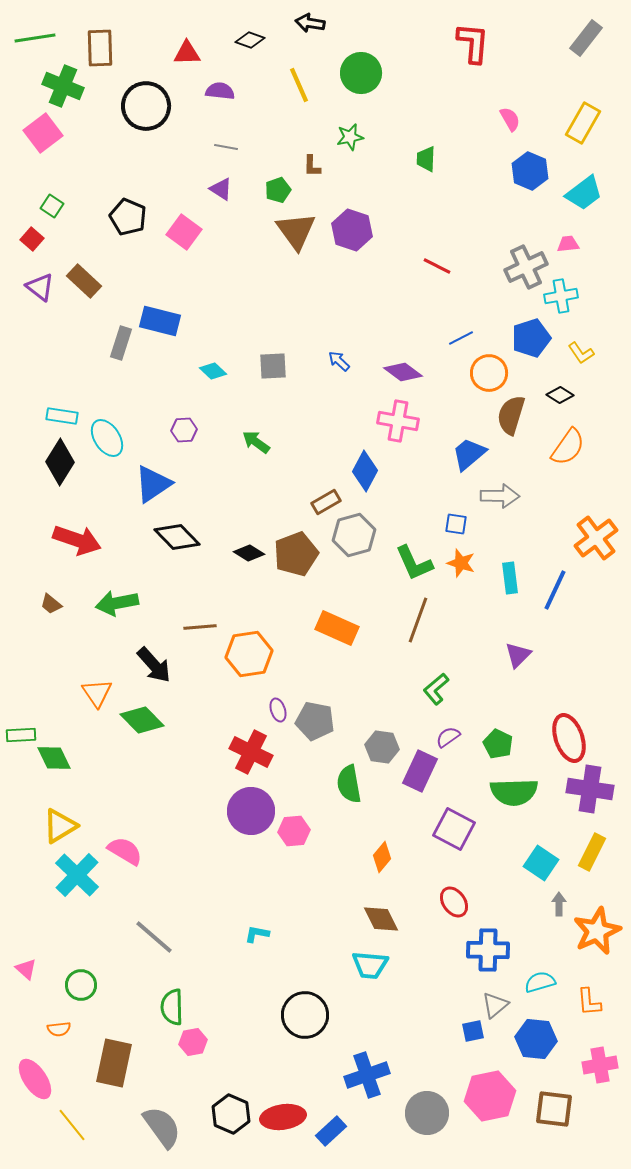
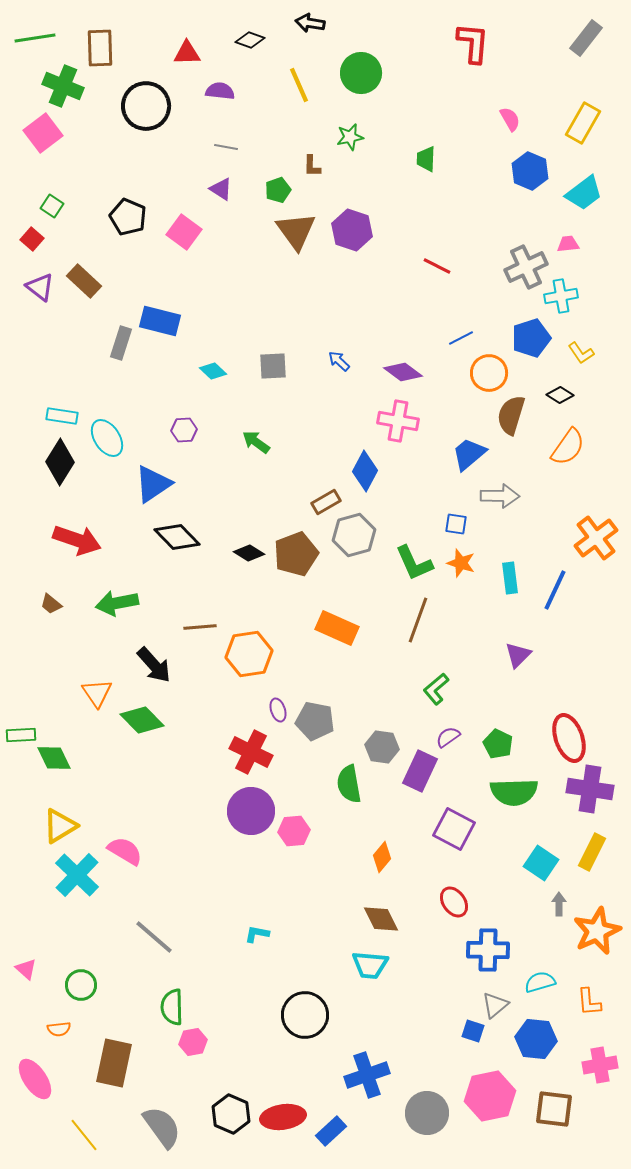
blue square at (473, 1031): rotated 30 degrees clockwise
yellow line at (72, 1125): moved 12 px right, 10 px down
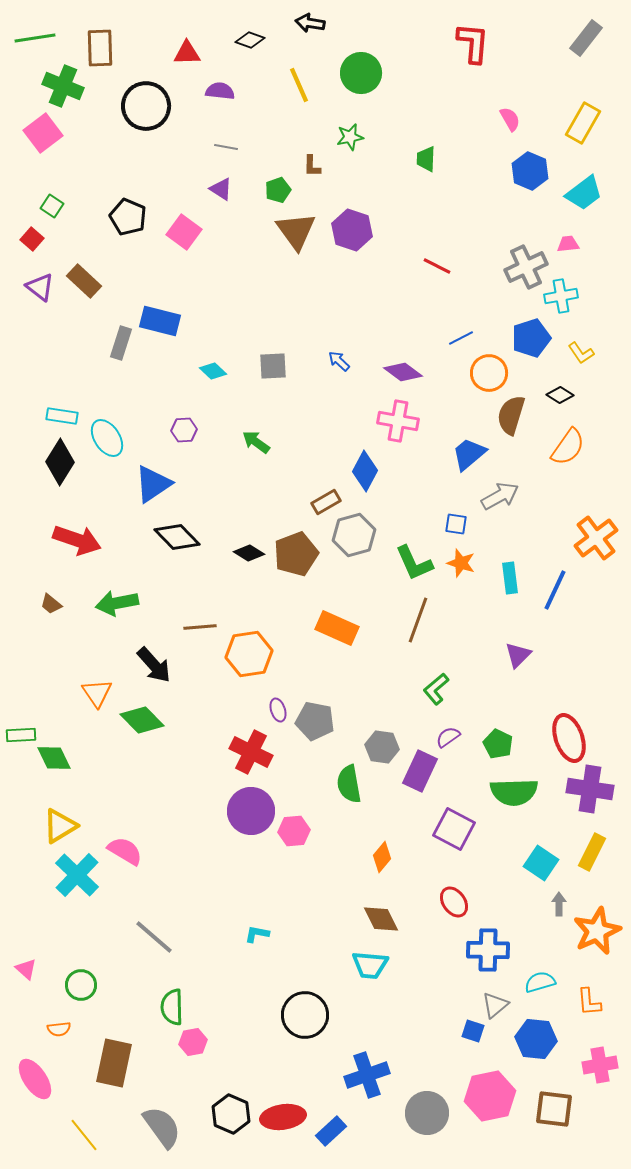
gray arrow at (500, 496): rotated 30 degrees counterclockwise
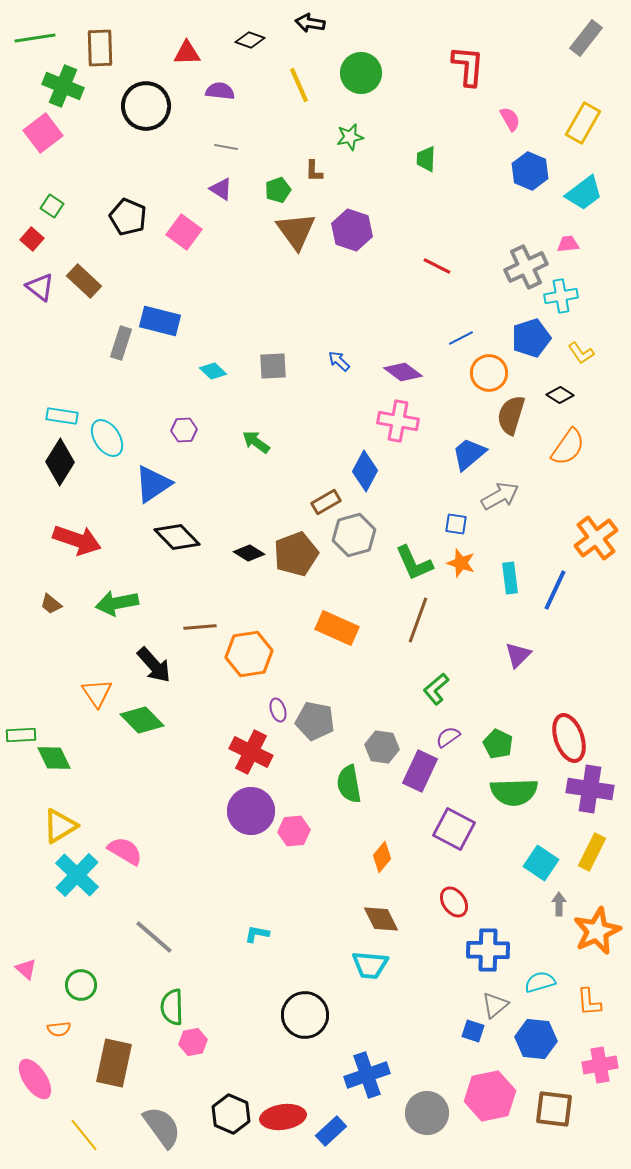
red L-shape at (473, 43): moved 5 px left, 23 px down
brown L-shape at (312, 166): moved 2 px right, 5 px down
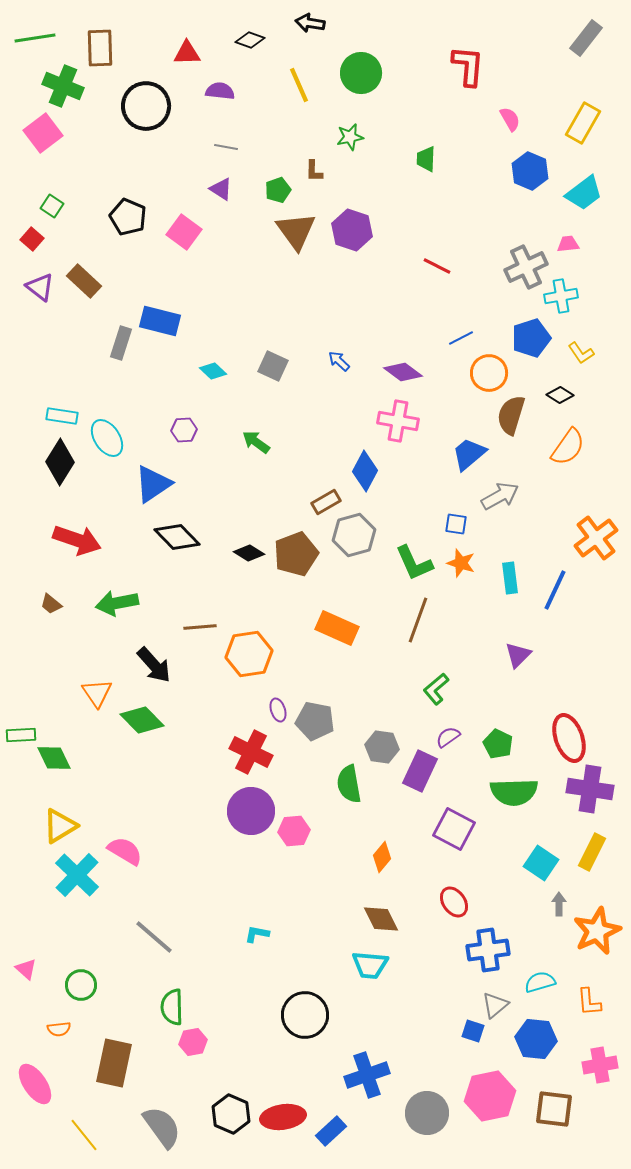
gray square at (273, 366): rotated 28 degrees clockwise
blue cross at (488, 950): rotated 9 degrees counterclockwise
pink ellipse at (35, 1079): moved 5 px down
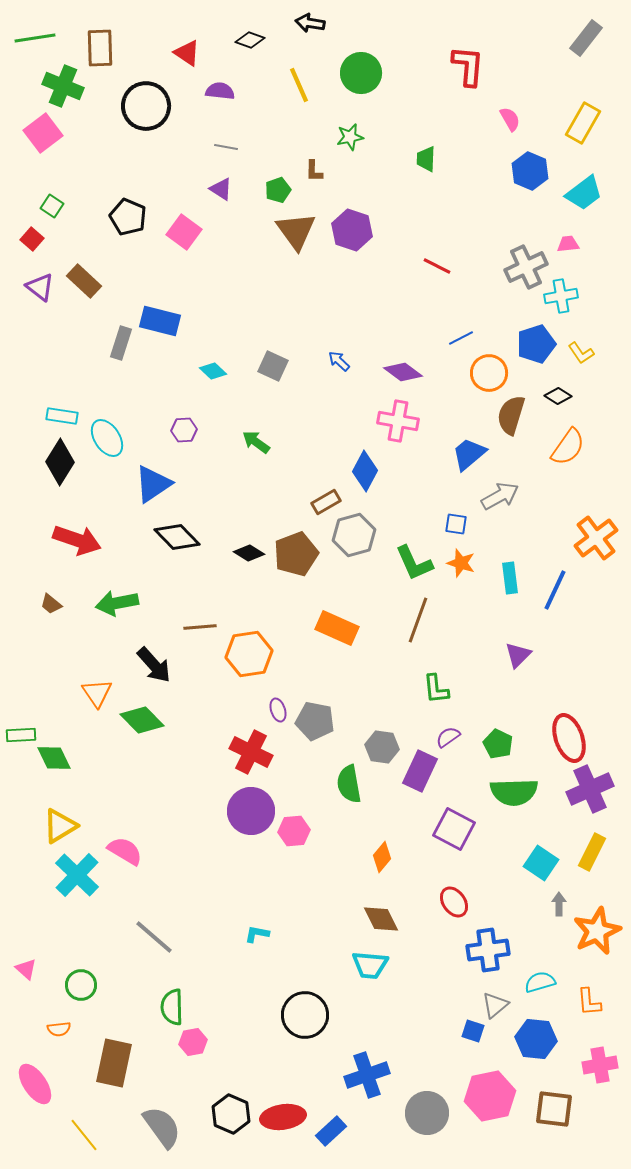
red triangle at (187, 53): rotated 36 degrees clockwise
blue pentagon at (531, 338): moved 5 px right, 6 px down
black diamond at (560, 395): moved 2 px left, 1 px down
green L-shape at (436, 689): rotated 56 degrees counterclockwise
purple cross at (590, 789): rotated 33 degrees counterclockwise
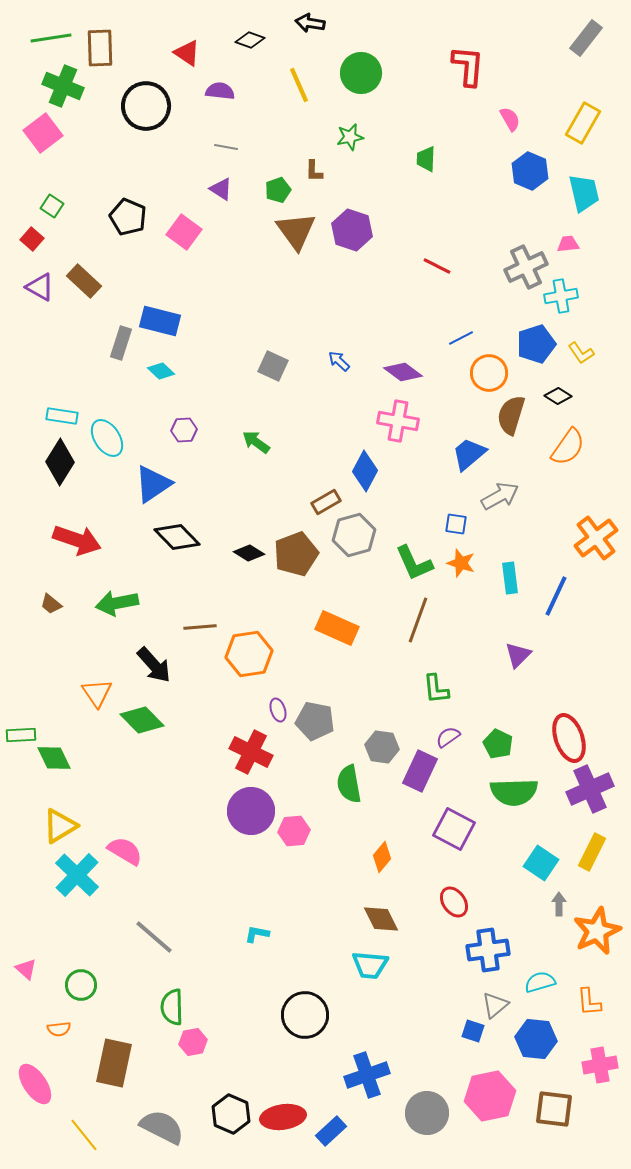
green line at (35, 38): moved 16 px right
cyan trapezoid at (584, 193): rotated 66 degrees counterclockwise
purple triangle at (40, 287): rotated 8 degrees counterclockwise
cyan diamond at (213, 371): moved 52 px left
blue line at (555, 590): moved 1 px right, 6 px down
gray semicircle at (162, 1127): rotated 27 degrees counterclockwise
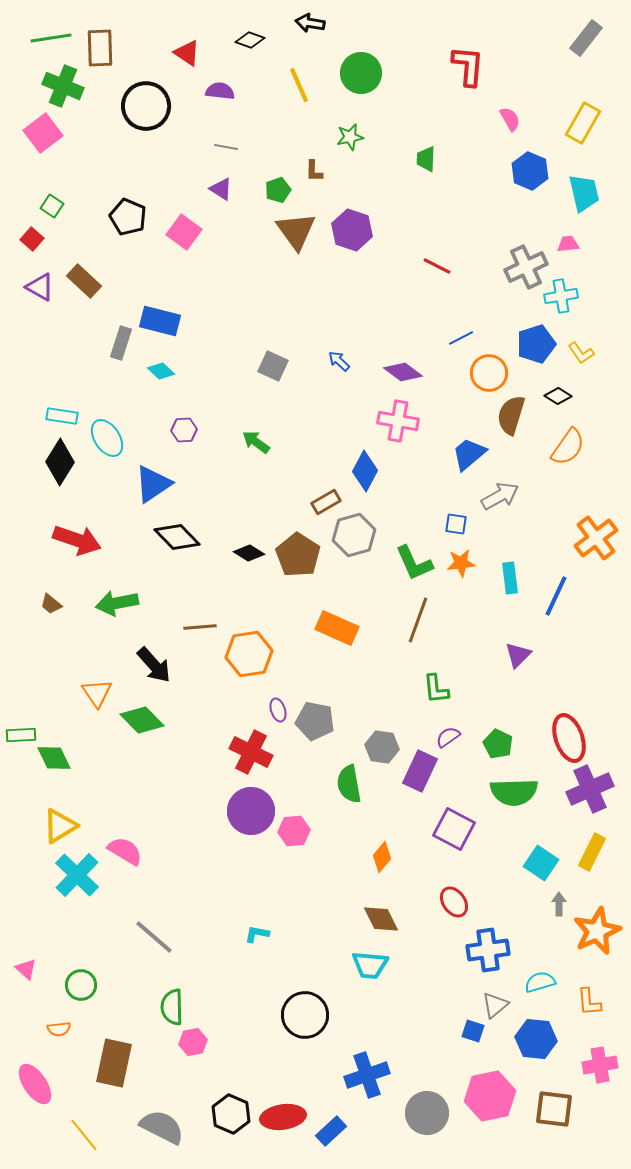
brown pentagon at (296, 554): moved 2 px right, 1 px down; rotated 18 degrees counterclockwise
orange star at (461, 563): rotated 24 degrees counterclockwise
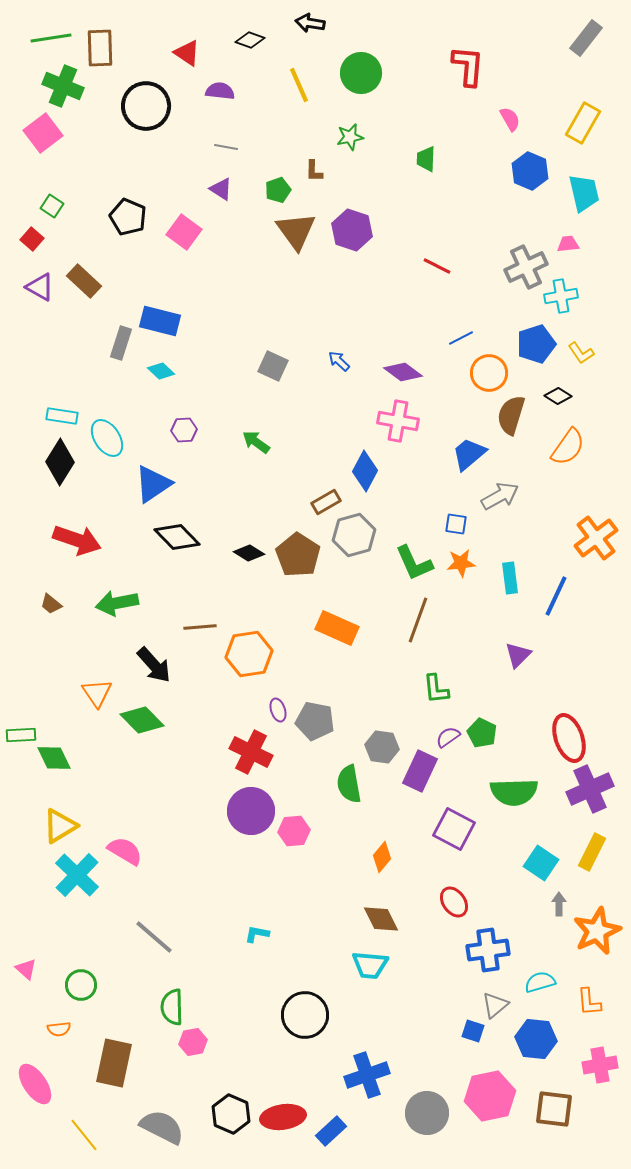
green pentagon at (498, 744): moved 16 px left, 11 px up
